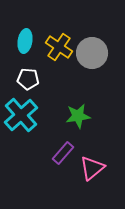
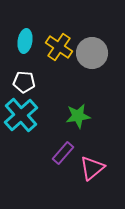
white pentagon: moved 4 px left, 3 px down
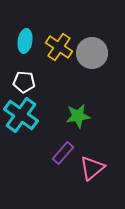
cyan cross: rotated 12 degrees counterclockwise
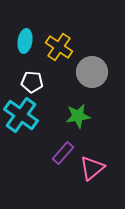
gray circle: moved 19 px down
white pentagon: moved 8 px right
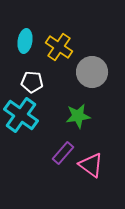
pink triangle: moved 1 px left, 3 px up; rotated 44 degrees counterclockwise
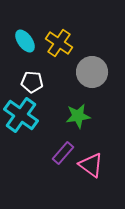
cyan ellipse: rotated 45 degrees counterclockwise
yellow cross: moved 4 px up
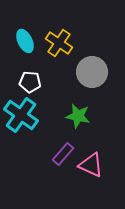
cyan ellipse: rotated 10 degrees clockwise
white pentagon: moved 2 px left
green star: rotated 20 degrees clockwise
purple rectangle: moved 1 px down
pink triangle: rotated 12 degrees counterclockwise
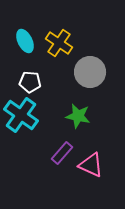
gray circle: moved 2 px left
purple rectangle: moved 1 px left, 1 px up
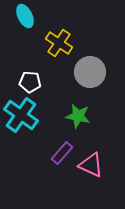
cyan ellipse: moved 25 px up
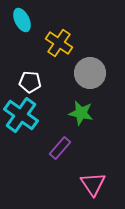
cyan ellipse: moved 3 px left, 4 px down
gray circle: moved 1 px down
green star: moved 3 px right, 3 px up
purple rectangle: moved 2 px left, 5 px up
pink triangle: moved 2 px right, 19 px down; rotated 32 degrees clockwise
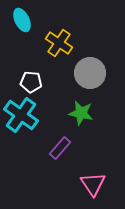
white pentagon: moved 1 px right
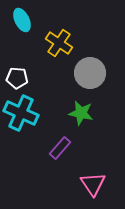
white pentagon: moved 14 px left, 4 px up
cyan cross: moved 2 px up; rotated 12 degrees counterclockwise
